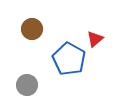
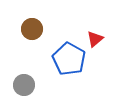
gray circle: moved 3 px left
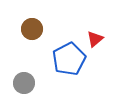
blue pentagon: rotated 16 degrees clockwise
gray circle: moved 2 px up
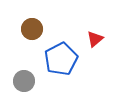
blue pentagon: moved 8 px left
gray circle: moved 2 px up
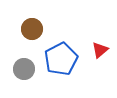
red triangle: moved 5 px right, 11 px down
gray circle: moved 12 px up
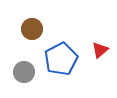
gray circle: moved 3 px down
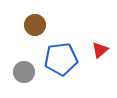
brown circle: moved 3 px right, 4 px up
blue pentagon: rotated 20 degrees clockwise
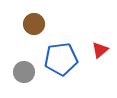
brown circle: moved 1 px left, 1 px up
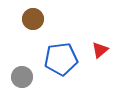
brown circle: moved 1 px left, 5 px up
gray circle: moved 2 px left, 5 px down
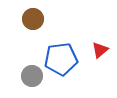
gray circle: moved 10 px right, 1 px up
